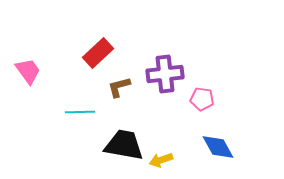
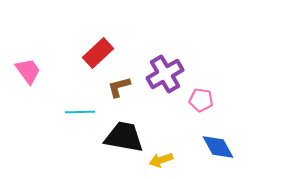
purple cross: rotated 24 degrees counterclockwise
pink pentagon: moved 1 px left, 1 px down
black trapezoid: moved 8 px up
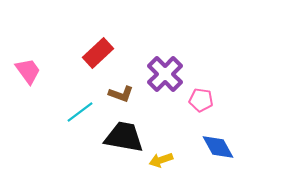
purple cross: rotated 15 degrees counterclockwise
brown L-shape: moved 2 px right, 7 px down; rotated 145 degrees counterclockwise
cyan line: rotated 36 degrees counterclockwise
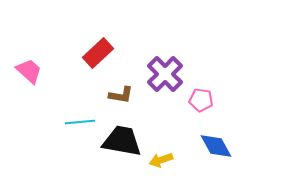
pink trapezoid: moved 1 px right; rotated 12 degrees counterclockwise
brown L-shape: moved 1 px down; rotated 10 degrees counterclockwise
cyan line: moved 10 px down; rotated 32 degrees clockwise
black trapezoid: moved 2 px left, 4 px down
blue diamond: moved 2 px left, 1 px up
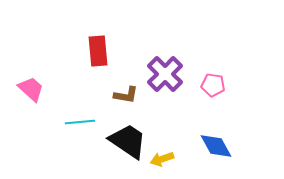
red rectangle: moved 2 px up; rotated 52 degrees counterclockwise
pink trapezoid: moved 2 px right, 18 px down
brown L-shape: moved 5 px right
pink pentagon: moved 12 px right, 15 px up
black trapezoid: moved 6 px right; rotated 24 degrees clockwise
yellow arrow: moved 1 px right, 1 px up
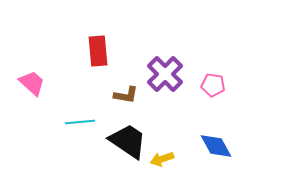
pink trapezoid: moved 1 px right, 6 px up
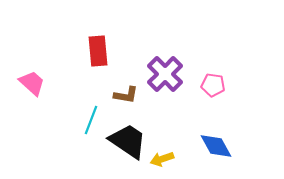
cyan line: moved 11 px right, 2 px up; rotated 64 degrees counterclockwise
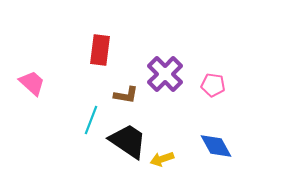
red rectangle: moved 2 px right, 1 px up; rotated 12 degrees clockwise
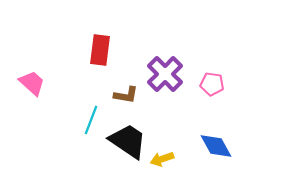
pink pentagon: moved 1 px left, 1 px up
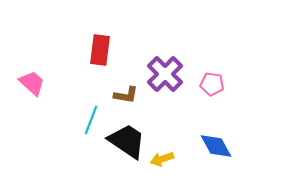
black trapezoid: moved 1 px left
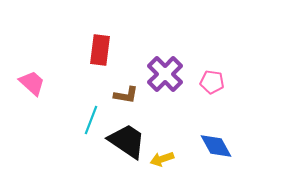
pink pentagon: moved 2 px up
